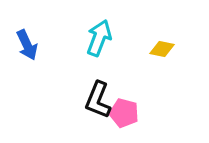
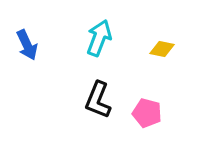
pink pentagon: moved 23 px right
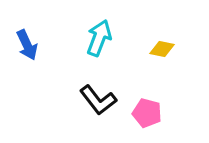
black L-shape: rotated 60 degrees counterclockwise
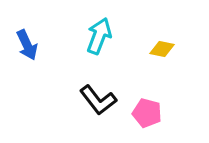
cyan arrow: moved 2 px up
